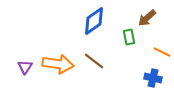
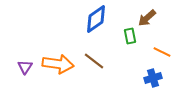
blue diamond: moved 2 px right, 2 px up
green rectangle: moved 1 px right, 1 px up
blue cross: rotated 30 degrees counterclockwise
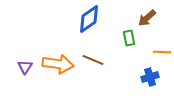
blue diamond: moved 7 px left
green rectangle: moved 1 px left, 2 px down
orange line: rotated 24 degrees counterclockwise
brown line: moved 1 px left, 1 px up; rotated 15 degrees counterclockwise
blue cross: moved 3 px left, 1 px up
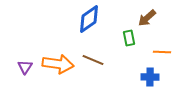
blue cross: rotated 18 degrees clockwise
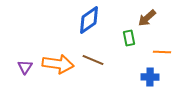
blue diamond: moved 1 px down
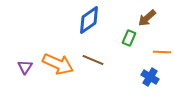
green rectangle: rotated 35 degrees clockwise
orange arrow: rotated 16 degrees clockwise
blue cross: rotated 30 degrees clockwise
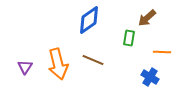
green rectangle: rotated 14 degrees counterclockwise
orange arrow: rotated 52 degrees clockwise
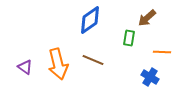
blue diamond: moved 1 px right
purple triangle: rotated 28 degrees counterclockwise
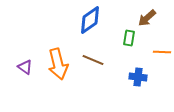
blue cross: moved 12 px left; rotated 24 degrees counterclockwise
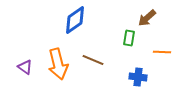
blue diamond: moved 15 px left
